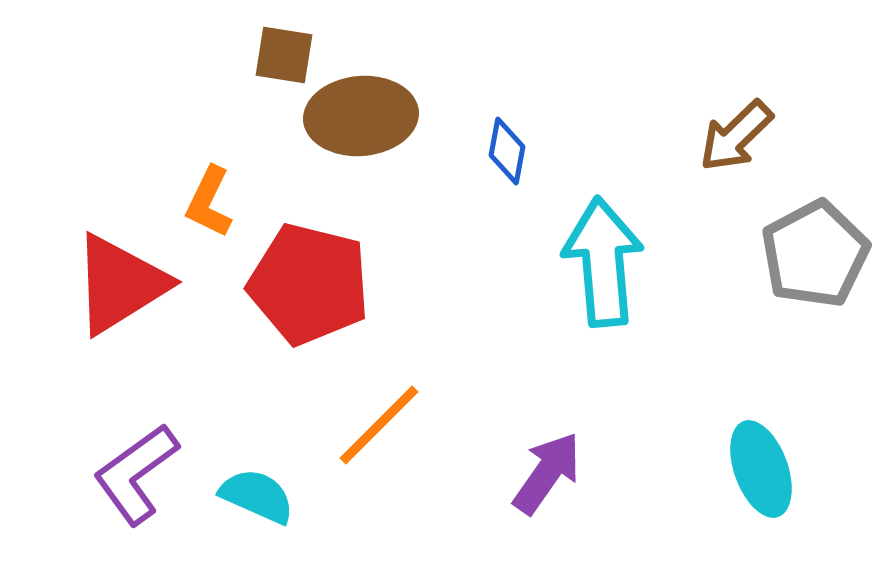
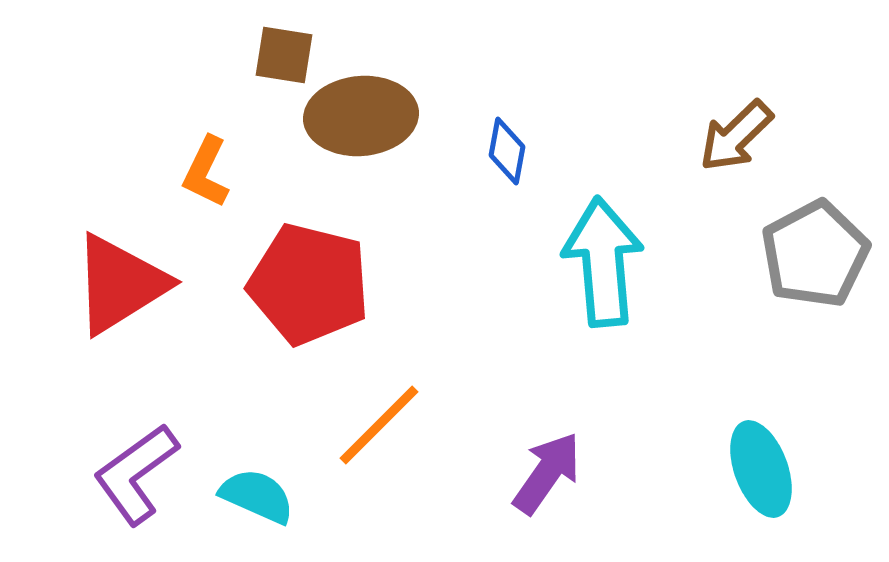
orange L-shape: moved 3 px left, 30 px up
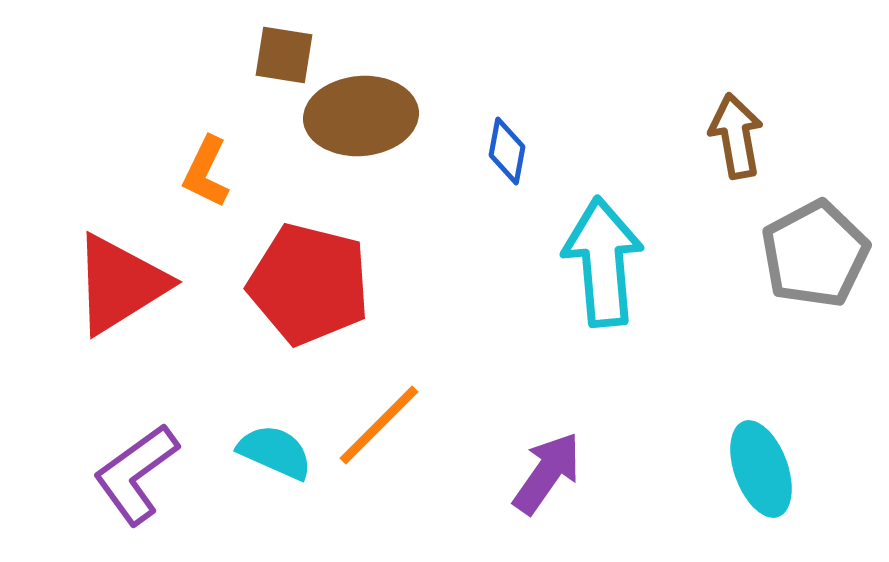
brown arrow: rotated 124 degrees clockwise
cyan semicircle: moved 18 px right, 44 px up
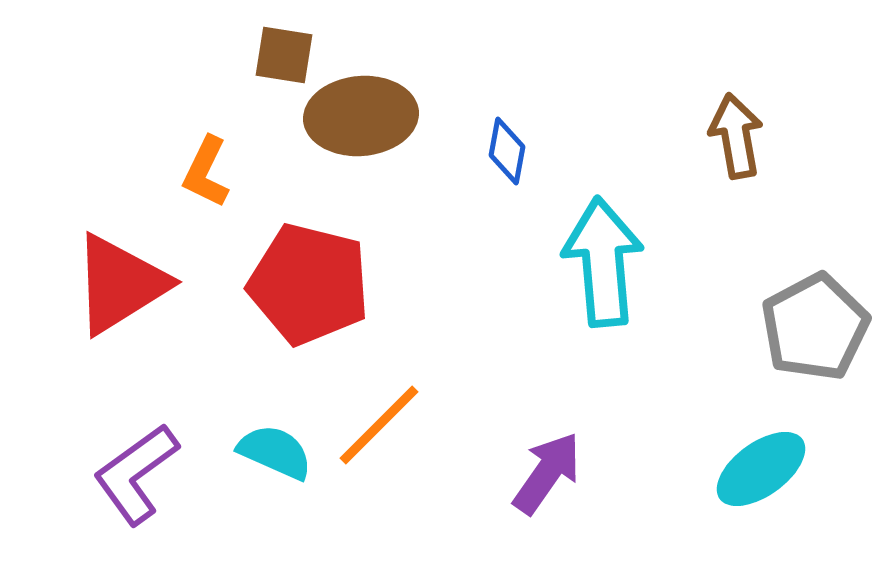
gray pentagon: moved 73 px down
cyan ellipse: rotated 74 degrees clockwise
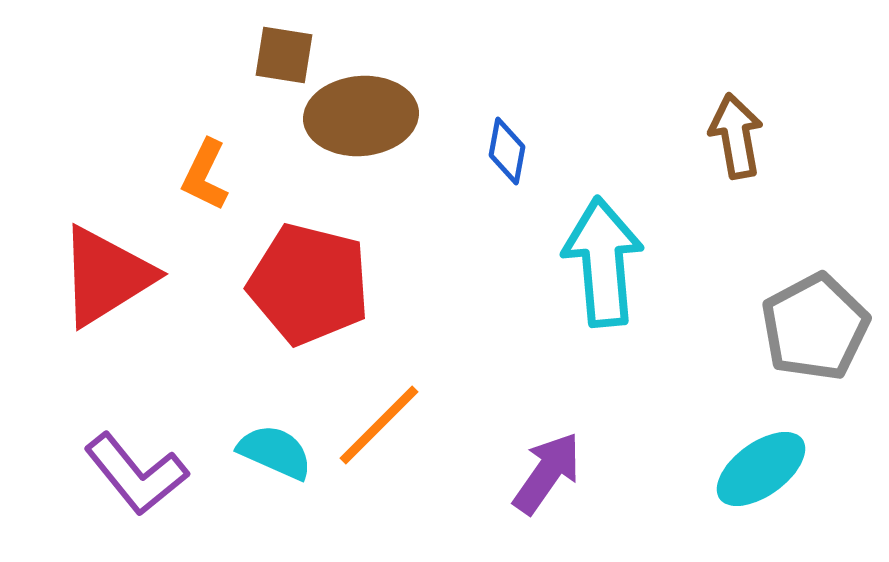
orange L-shape: moved 1 px left, 3 px down
red triangle: moved 14 px left, 8 px up
purple L-shape: rotated 93 degrees counterclockwise
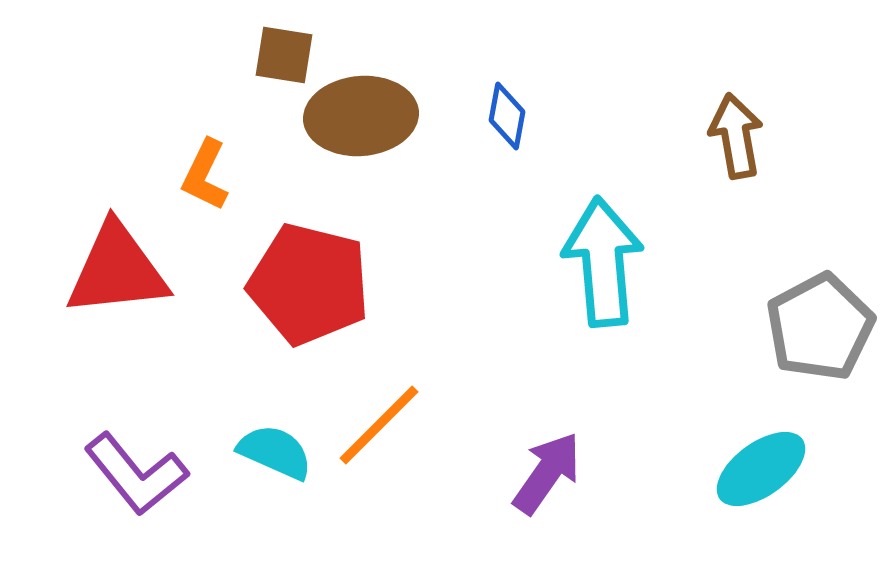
blue diamond: moved 35 px up
red triangle: moved 11 px right, 6 px up; rotated 26 degrees clockwise
gray pentagon: moved 5 px right
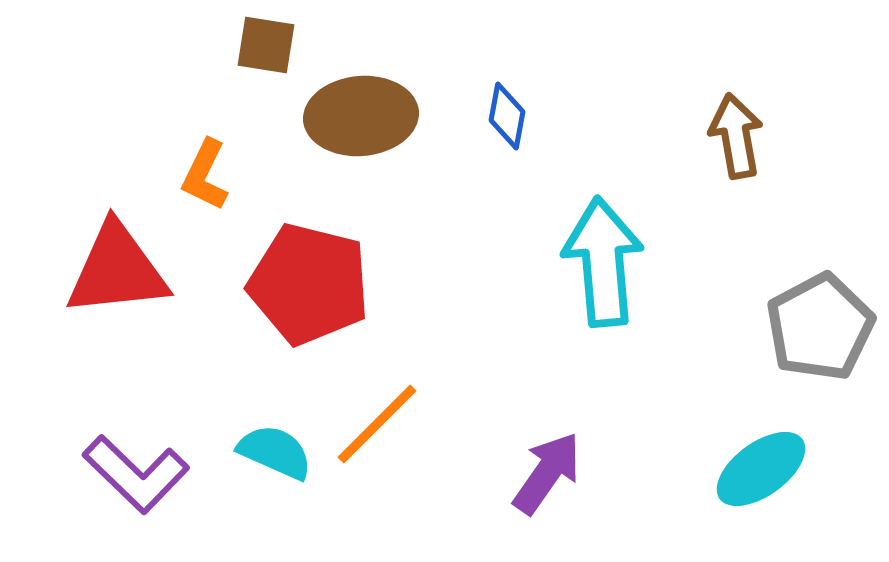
brown square: moved 18 px left, 10 px up
orange line: moved 2 px left, 1 px up
purple L-shape: rotated 7 degrees counterclockwise
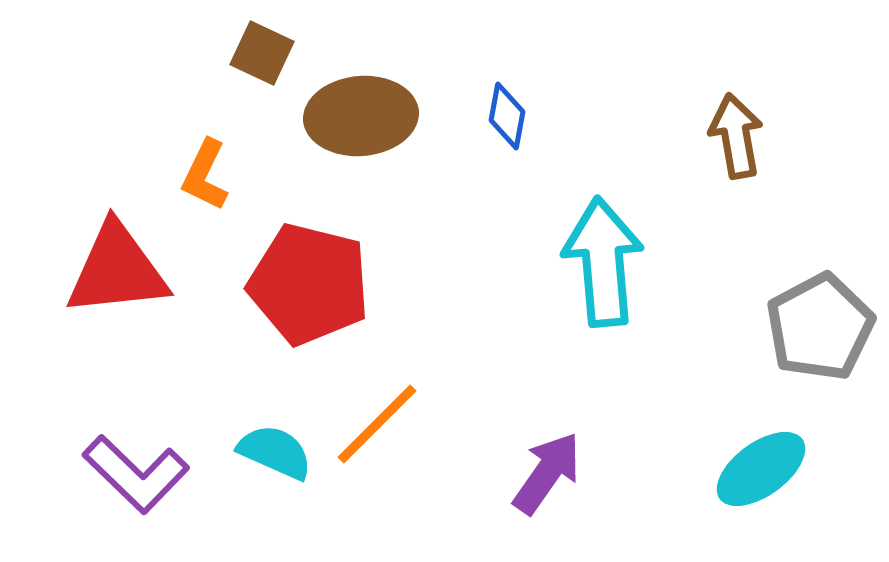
brown square: moved 4 px left, 8 px down; rotated 16 degrees clockwise
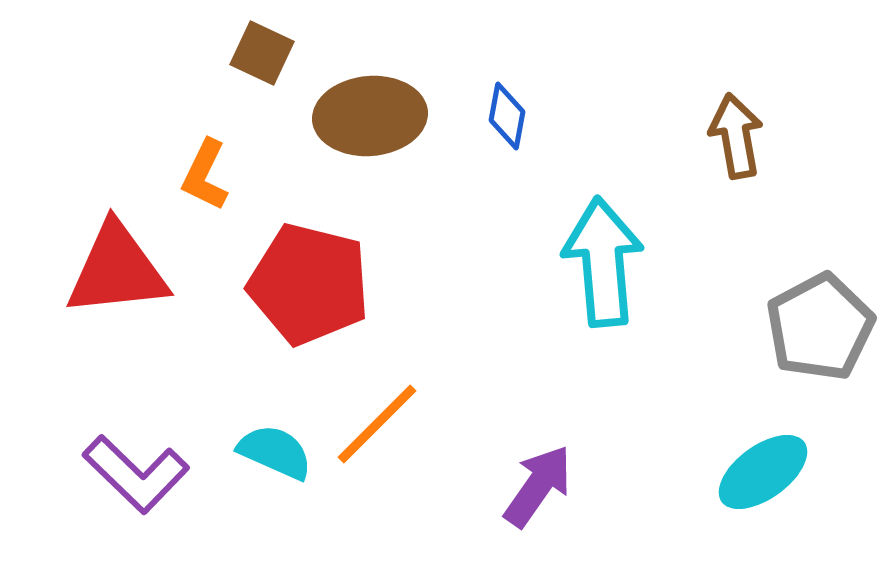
brown ellipse: moved 9 px right
cyan ellipse: moved 2 px right, 3 px down
purple arrow: moved 9 px left, 13 px down
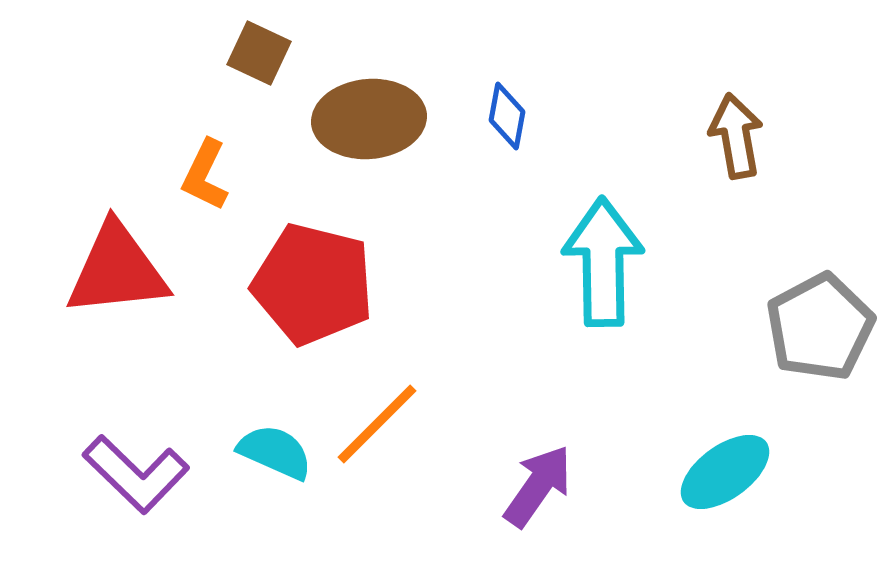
brown square: moved 3 px left
brown ellipse: moved 1 px left, 3 px down
cyan arrow: rotated 4 degrees clockwise
red pentagon: moved 4 px right
cyan ellipse: moved 38 px left
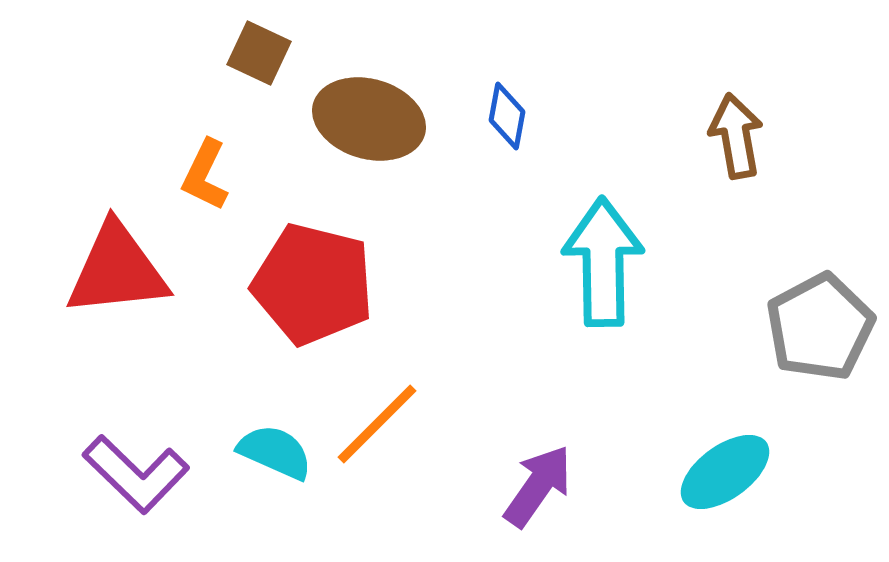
brown ellipse: rotated 21 degrees clockwise
